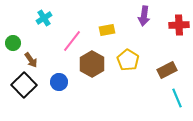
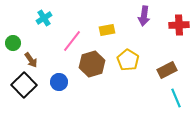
brown hexagon: rotated 15 degrees clockwise
cyan line: moved 1 px left
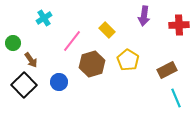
yellow rectangle: rotated 56 degrees clockwise
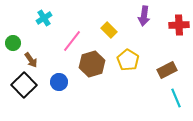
yellow rectangle: moved 2 px right
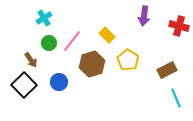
red cross: moved 1 px down; rotated 18 degrees clockwise
yellow rectangle: moved 2 px left, 5 px down
green circle: moved 36 px right
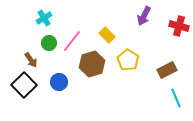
purple arrow: rotated 18 degrees clockwise
